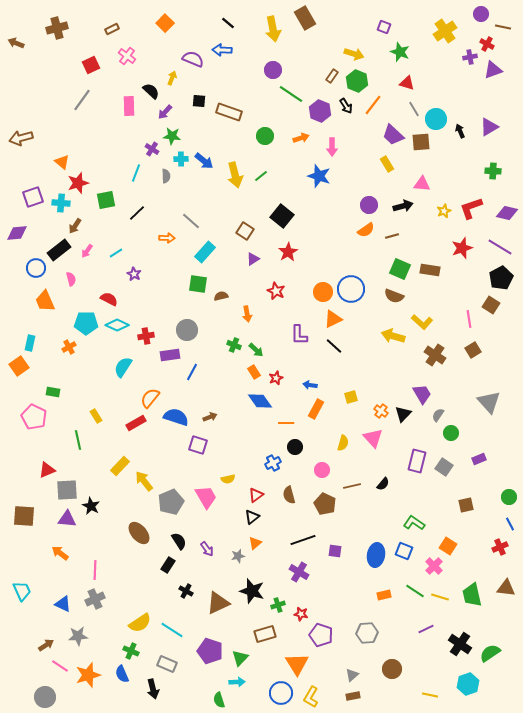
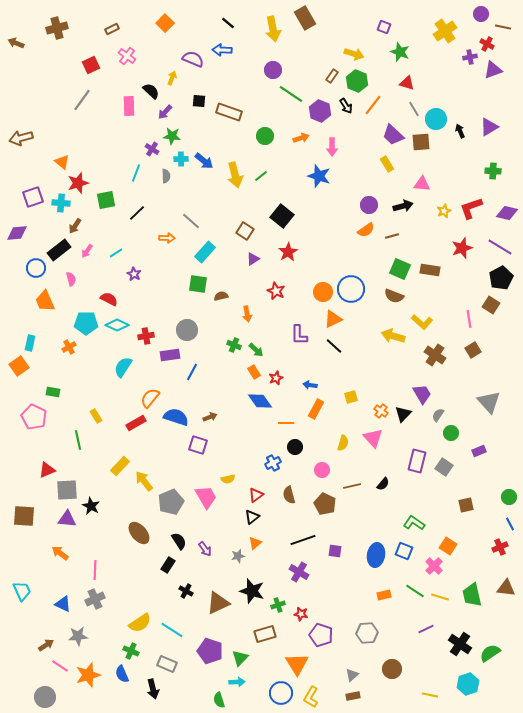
purple rectangle at (479, 459): moved 8 px up
purple arrow at (207, 549): moved 2 px left
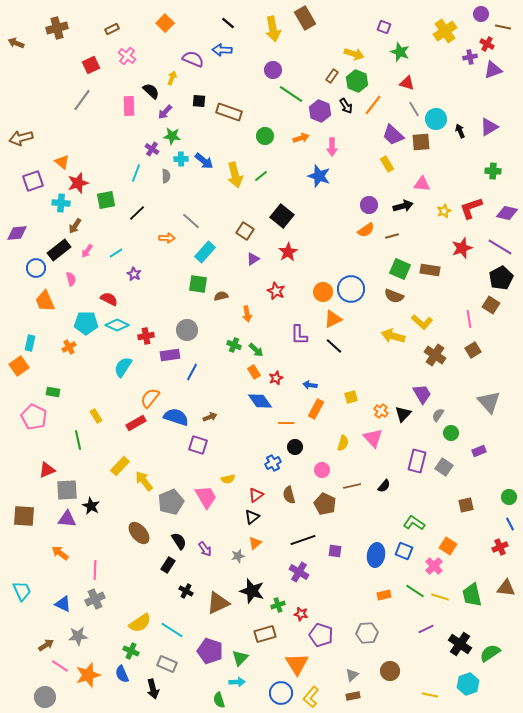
purple square at (33, 197): moved 16 px up
black semicircle at (383, 484): moved 1 px right, 2 px down
brown circle at (392, 669): moved 2 px left, 2 px down
yellow L-shape at (311, 697): rotated 10 degrees clockwise
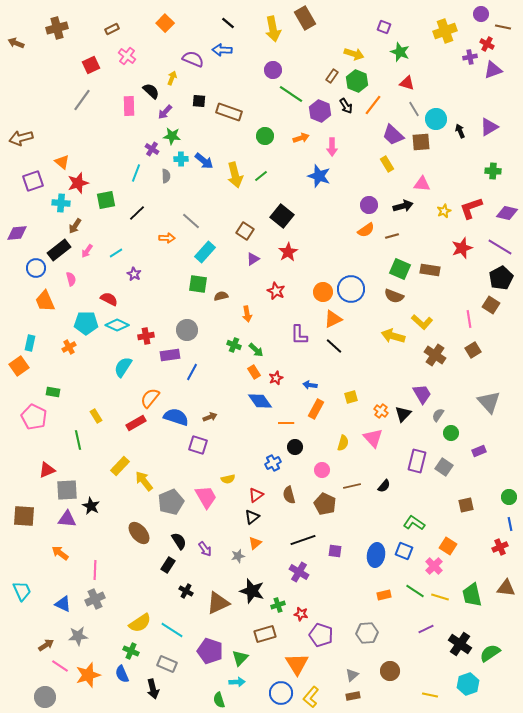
yellow cross at (445, 31): rotated 15 degrees clockwise
blue line at (510, 524): rotated 16 degrees clockwise
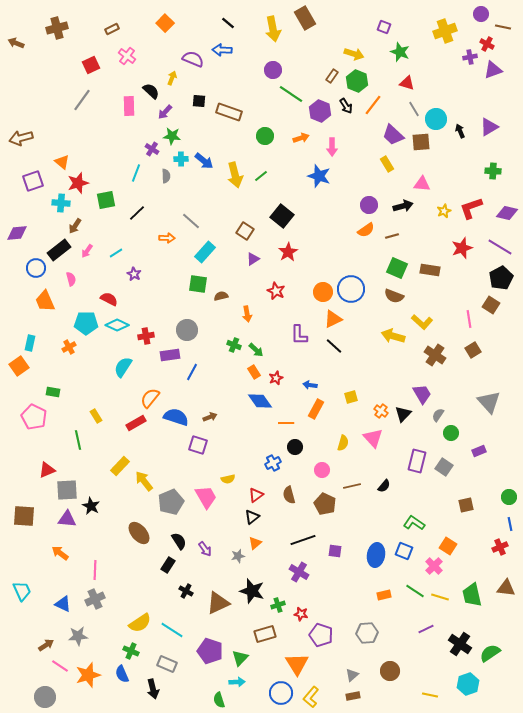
green square at (400, 269): moved 3 px left, 1 px up
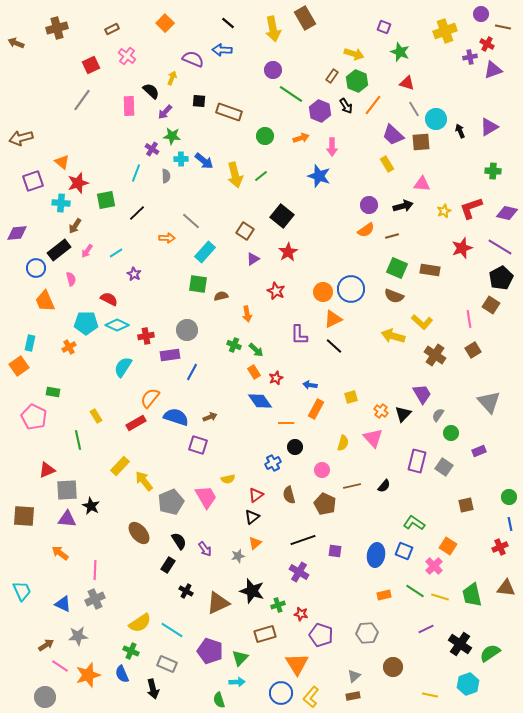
brown circle at (390, 671): moved 3 px right, 4 px up
gray triangle at (352, 675): moved 2 px right, 1 px down
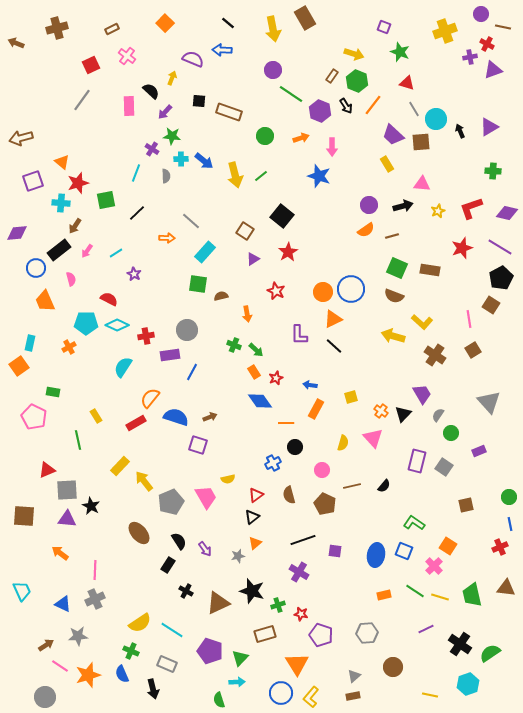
yellow star at (444, 211): moved 6 px left
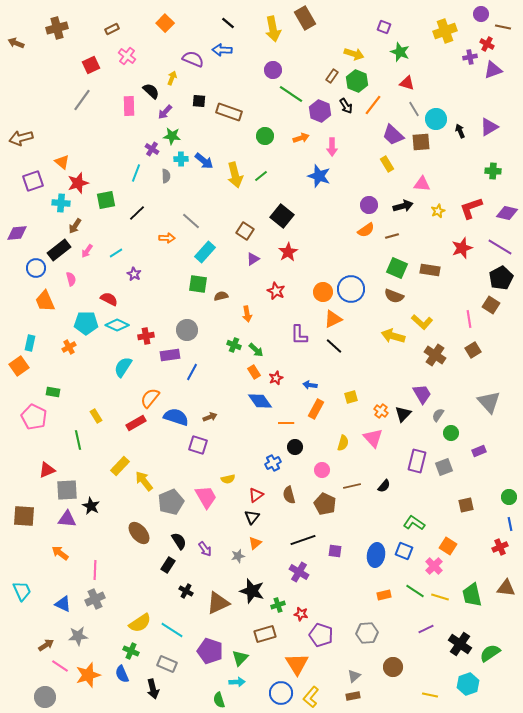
gray square at (444, 467): rotated 36 degrees clockwise
black triangle at (252, 517): rotated 14 degrees counterclockwise
